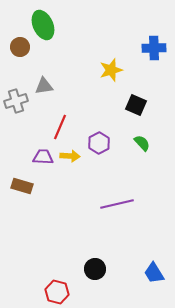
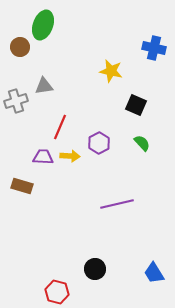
green ellipse: rotated 44 degrees clockwise
blue cross: rotated 15 degrees clockwise
yellow star: moved 1 px down; rotated 30 degrees clockwise
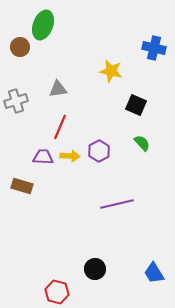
gray triangle: moved 14 px right, 3 px down
purple hexagon: moved 8 px down
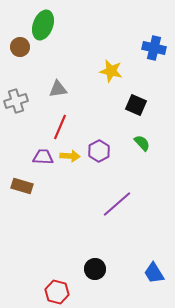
purple line: rotated 28 degrees counterclockwise
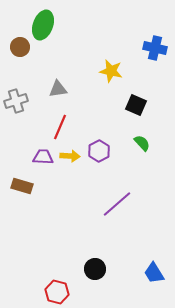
blue cross: moved 1 px right
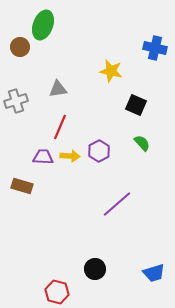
blue trapezoid: rotated 75 degrees counterclockwise
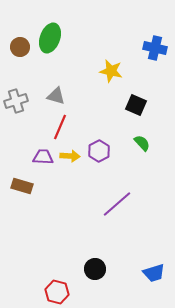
green ellipse: moved 7 px right, 13 px down
gray triangle: moved 2 px left, 7 px down; rotated 24 degrees clockwise
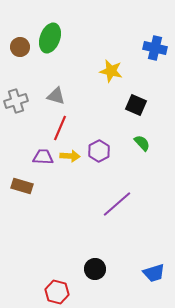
red line: moved 1 px down
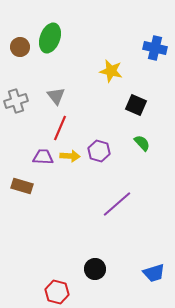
gray triangle: rotated 36 degrees clockwise
purple hexagon: rotated 15 degrees counterclockwise
